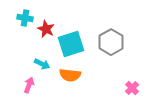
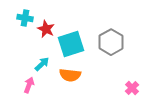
cyan arrow: rotated 70 degrees counterclockwise
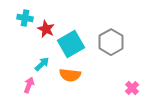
cyan square: rotated 12 degrees counterclockwise
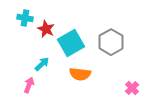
cyan square: moved 1 px up
orange semicircle: moved 10 px right, 1 px up
